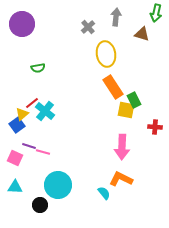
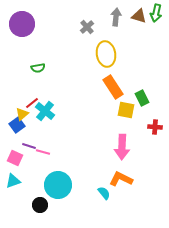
gray cross: moved 1 px left
brown triangle: moved 3 px left, 18 px up
green rectangle: moved 8 px right, 2 px up
cyan triangle: moved 2 px left, 6 px up; rotated 21 degrees counterclockwise
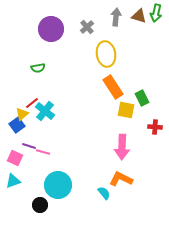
purple circle: moved 29 px right, 5 px down
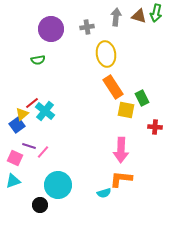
gray cross: rotated 32 degrees clockwise
green semicircle: moved 8 px up
pink arrow: moved 1 px left, 3 px down
pink line: rotated 64 degrees counterclockwise
orange L-shape: rotated 20 degrees counterclockwise
cyan semicircle: rotated 112 degrees clockwise
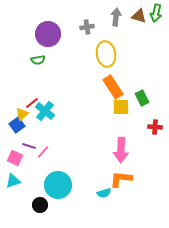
purple circle: moved 3 px left, 5 px down
yellow square: moved 5 px left, 3 px up; rotated 12 degrees counterclockwise
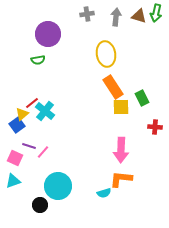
gray cross: moved 13 px up
cyan circle: moved 1 px down
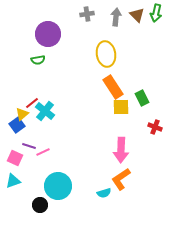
brown triangle: moved 2 px left, 1 px up; rotated 28 degrees clockwise
red cross: rotated 16 degrees clockwise
pink line: rotated 24 degrees clockwise
orange L-shape: rotated 40 degrees counterclockwise
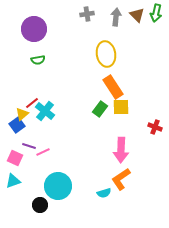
purple circle: moved 14 px left, 5 px up
green rectangle: moved 42 px left, 11 px down; rotated 63 degrees clockwise
